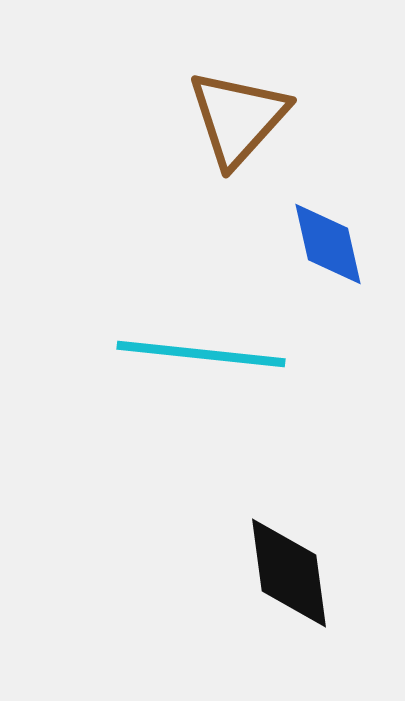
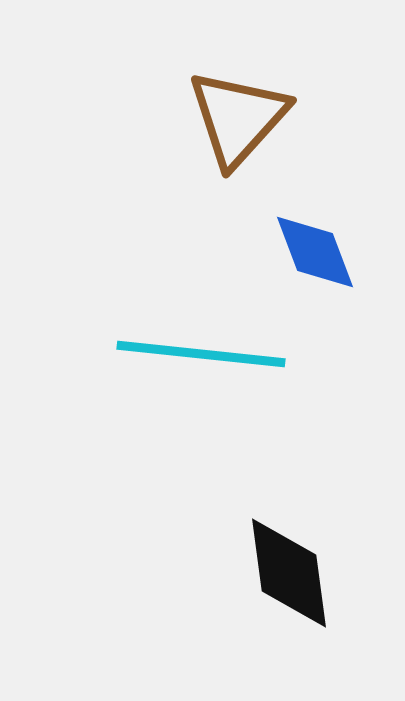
blue diamond: moved 13 px left, 8 px down; rotated 8 degrees counterclockwise
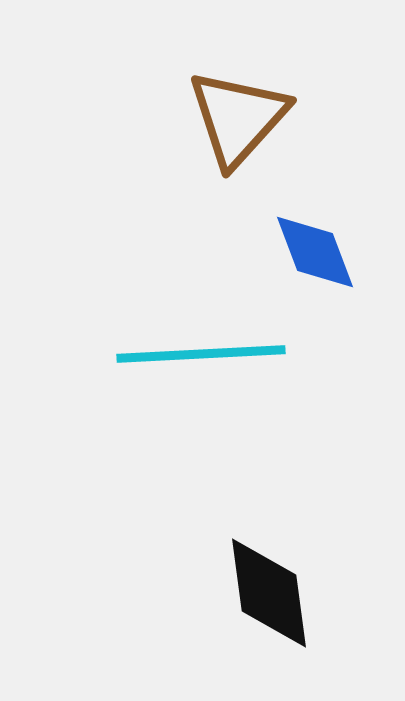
cyan line: rotated 9 degrees counterclockwise
black diamond: moved 20 px left, 20 px down
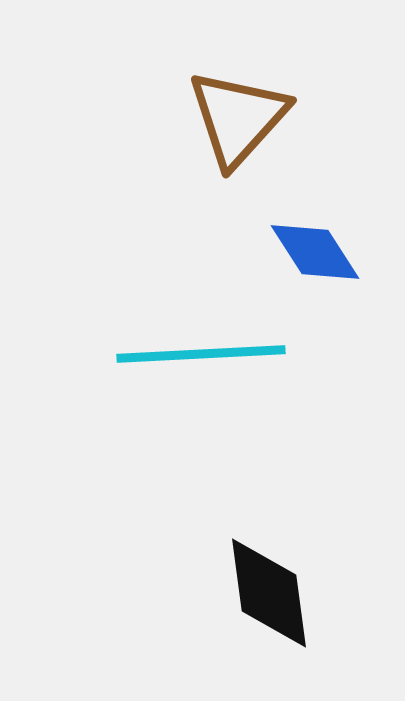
blue diamond: rotated 12 degrees counterclockwise
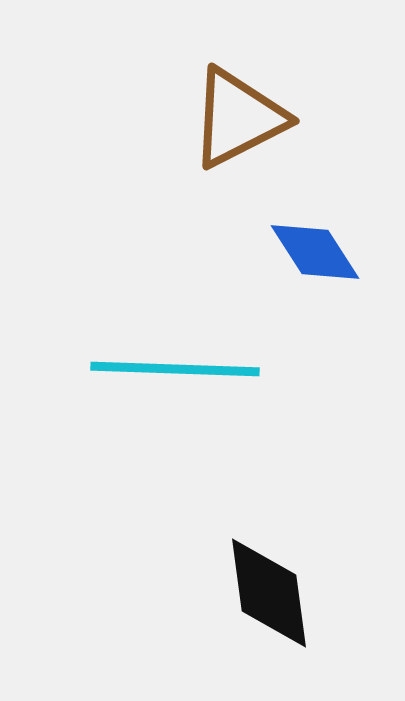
brown triangle: rotated 21 degrees clockwise
cyan line: moved 26 px left, 15 px down; rotated 5 degrees clockwise
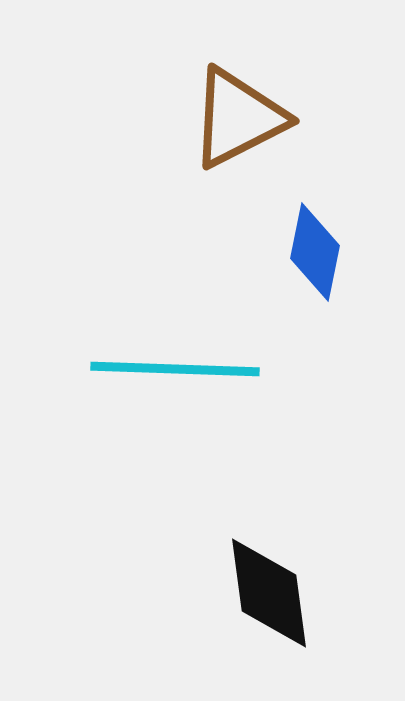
blue diamond: rotated 44 degrees clockwise
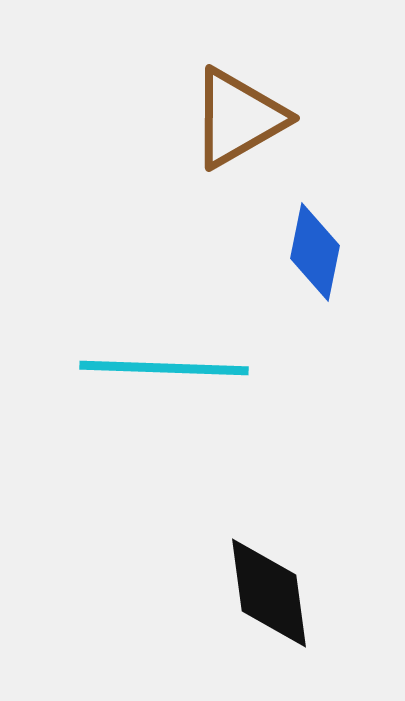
brown triangle: rotated 3 degrees counterclockwise
cyan line: moved 11 px left, 1 px up
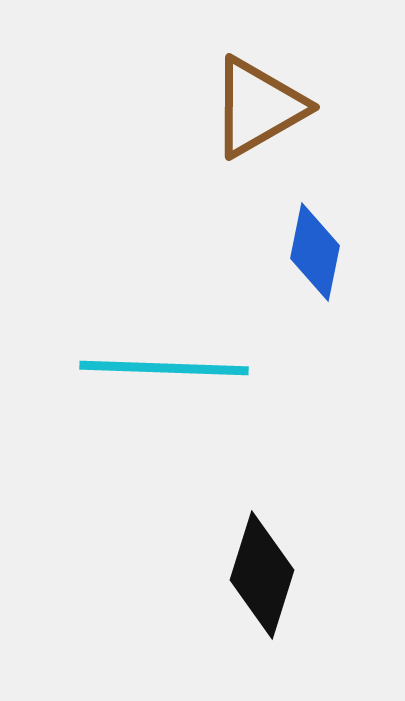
brown triangle: moved 20 px right, 11 px up
black diamond: moved 7 px left, 18 px up; rotated 25 degrees clockwise
